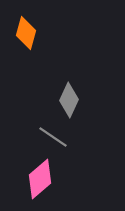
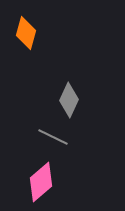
gray line: rotated 8 degrees counterclockwise
pink diamond: moved 1 px right, 3 px down
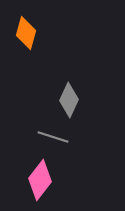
gray line: rotated 8 degrees counterclockwise
pink diamond: moved 1 px left, 2 px up; rotated 12 degrees counterclockwise
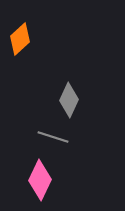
orange diamond: moved 6 px left, 6 px down; rotated 32 degrees clockwise
pink diamond: rotated 12 degrees counterclockwise
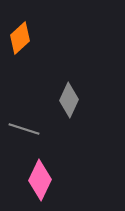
orange diamond: moved 1 px up
gray line: moved 29 px left, 8 px up
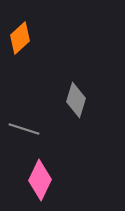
gray diamond: moved 7 px right; rotated 8 degrees counterclockwise
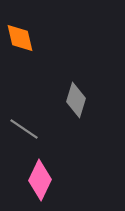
orange diamond: rotated 60 degrees counterclockwise
gray line: rotated 16 degrees clockwise
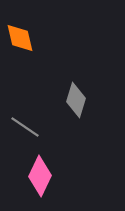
gray line: moved 1 px right, 2 px up
pink diamond: moved 4 px up
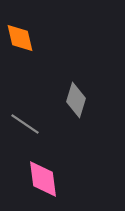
gray line: moved 3 px up
pink diamond: moved 3 px right, 3 px down; rotated 33 degrees counterclockwise
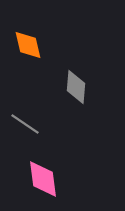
orange diamond: moved 8 px right, 7 px down
gray diamond: moved 13 px up; rotated 12 degrees counterclockwise
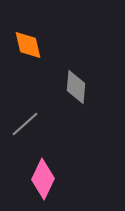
gray line: rotated 76 degrees counterclockwise
pink diamond: rotated 33 degrees clockwise
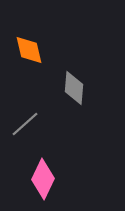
orange diamond: moved 1 px right, 5 px down
gray diamond: moved 2 px left, 1 px down
